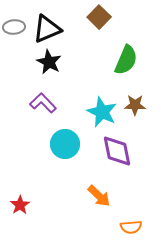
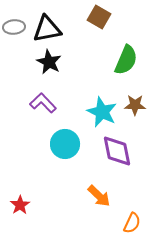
brown square: rotated 15 degrees counterclockwise
black triangle: rotated 12 degrees clockwise
orange semicircle: moved 1 px right, 4 px up; rotated 60 degrees counterclockwise
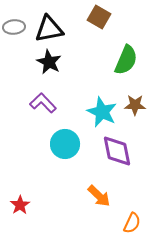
black triangle: moved 2 px right
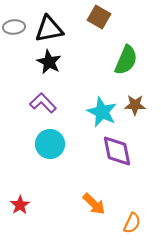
cyan circle: moved 15 px left
orange arrow: moved 5 px left, 8 px down
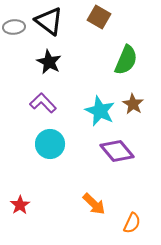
black triangle: moved 8 px up; rotated 48 degrees clockwise
brown star: moved 2 px left, 1 px up; rotated 30 degrees clockwise
cyan star: moved 2 px left, 1 px up
purple diamond: rotated 28 degrees counterclockwise
